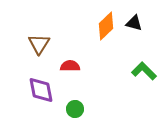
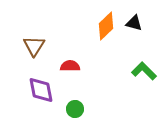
brown triangle: moved 5 px left, 2 px down
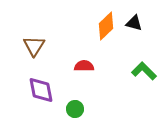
red semicircle: moved 14 px right
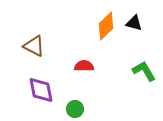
brown triangle: rotated 35 degrees counterclockwise
green L-shape: rotated 15 degrees clockwise
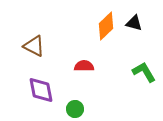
green L-shape: moved 1 px down
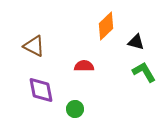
black triangle: moved 2 px right, 19 px down
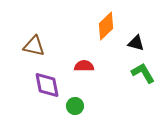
black triangle: moved 1 px down
brown triangle: rotated 15 degrees counterclockwise
green L-shape: moved 1 px left, 1 px down
purple diamond: moved 6 px right, 5 px up
green circle: moved 3 px up
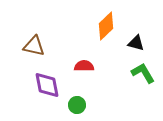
green circle: moved 2 px right, 1 px up
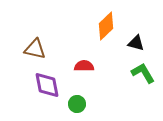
brown triangle: moved 1 px right, 3 px down
green circle: moved 1 px up
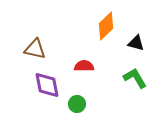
green L-shape: moved 8 px left, 5 px down
